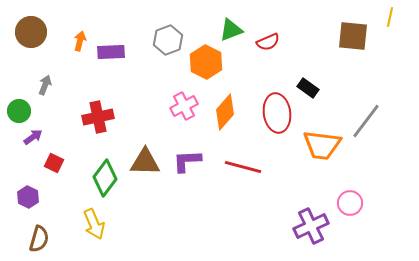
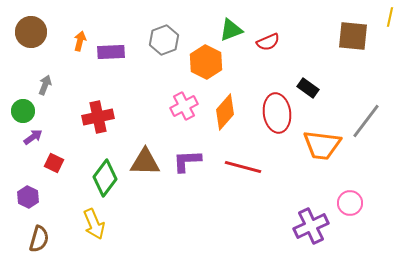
gray hexagon: moved 4 px left
green circle: moved 4 px right
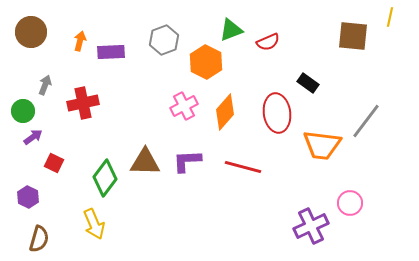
black rectangle: moved 5 px up
red cross: moved 15 px left, 14 px up
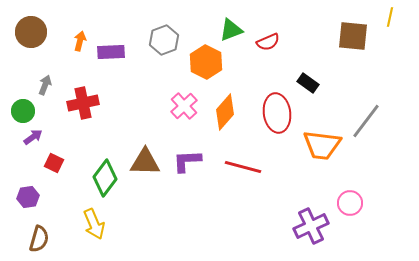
pink cross: rotated 16 degrees counterclockwise
purple hexagon: rotated 25 degrees clockwise
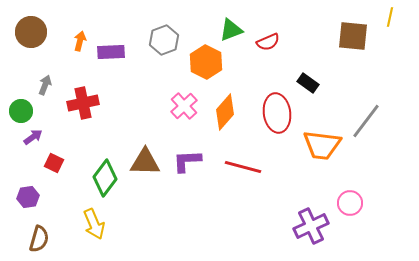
green circle: moved 2 px left
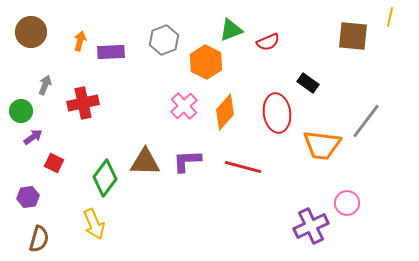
pink circle: moved 3 px left
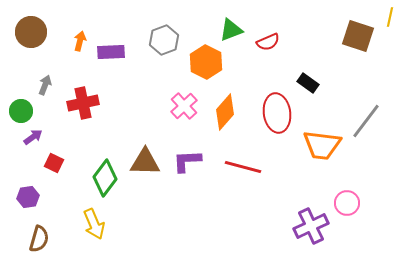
brown square: moved 5 px right; rotated 12 degrees clockwise
